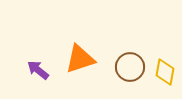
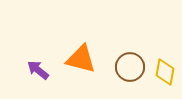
orange triangle: moved 1 px right; rotated 32 degrees clockwise
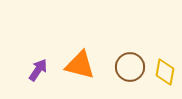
orange triangle: moved 1 px left, 6 px down
purple arrow: rotated 85 degrees clockwise
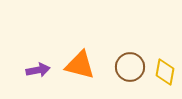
purple arrow: rotated 45 degrees clockwise
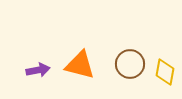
brown circle: moved 3 px up
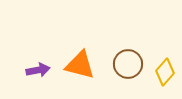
brown circle: moved 2 px left
yellow diamond: rotated 32 degrees clockwise
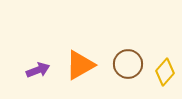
orange triangle: rotated 44 degrees counterclockwise
purple arrow: rotated 10 degrees counterclockwise
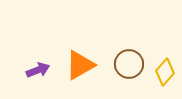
brown circle: moved 1 px right
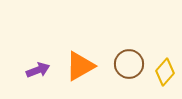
orange triangle: moved 1 px down
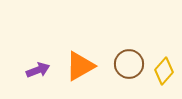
yellow diamond: moved 1 px left, 1 px up
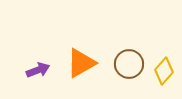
orange triangle: moved 1 px right, 3 px up
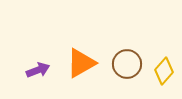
brown circle: moved 2 px left
